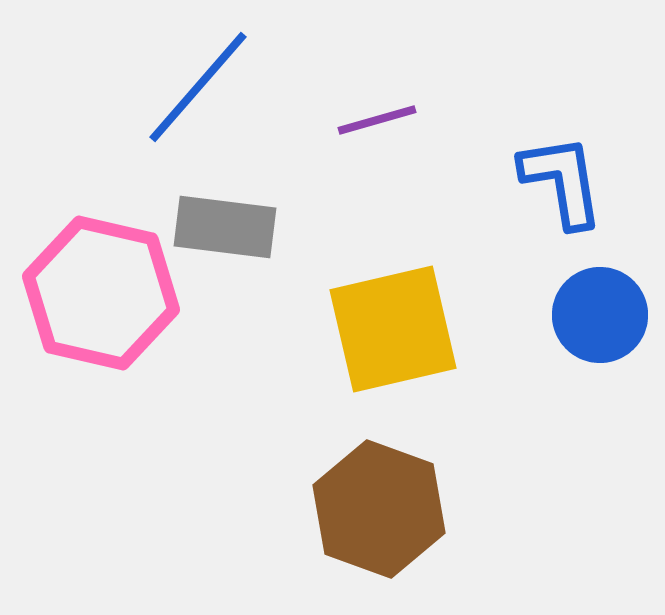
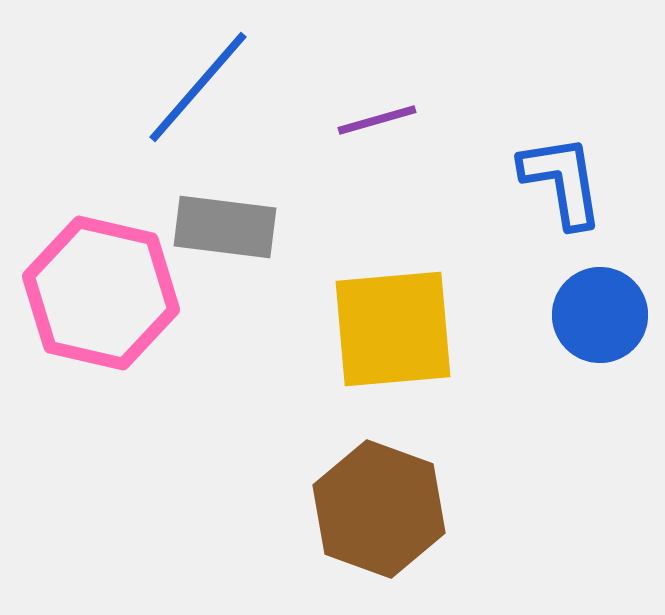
yellow square: rotated 8 degrees clockwise
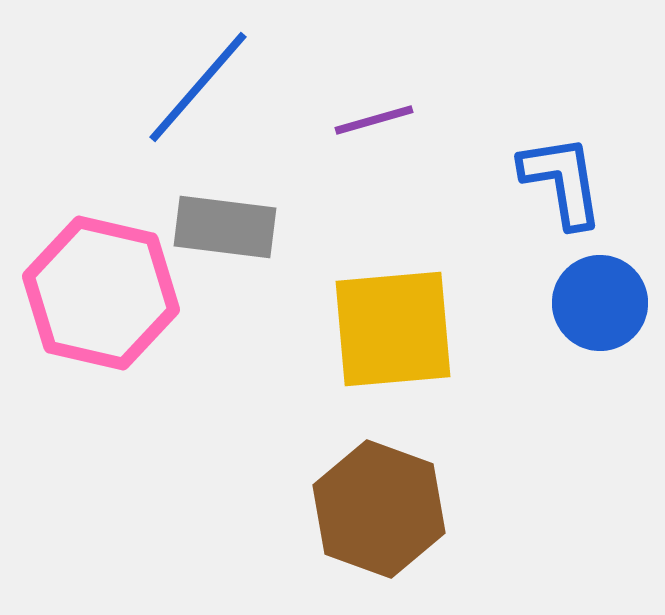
purple line: moved 3 px left
blue circle: moved 12 px up
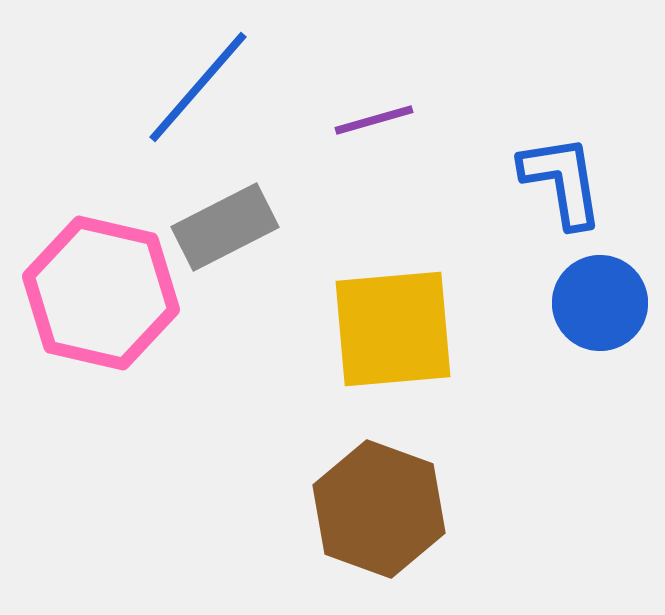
gray rectangle: rotated 34 degrees counterclockwise
